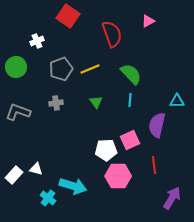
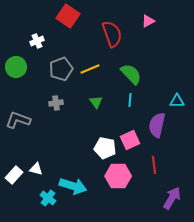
gray L-shape: moved 8 px down
white pentagon: moved 1 px left, 2 px up; rotated 15 degrees clockwise
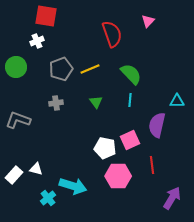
red square: moved 22 px left; rotated 25 degrees counterclockwise
pink triangle: rotated 16 degrees counterclockwise
red line: moved 2 px left
cyan cross: rotated 14 degrees clockwise
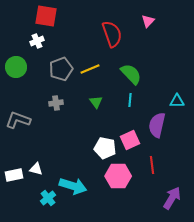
white rectangle: rotated 36 degrees clockwise
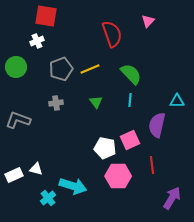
white rectangle: rotated 12 degrees counterclockwise
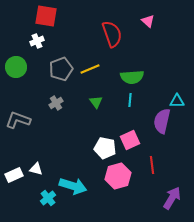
pink triangle: rotated 32 degrees counterclockwise
green semicircle: moved 1 px right, 3 px down; rotated 130 degrees clockwise
gray cross: rotated 24 degrees counterclockwise
purple semicircle: moved 5 px right, 4 px up
pink hexagon: rotated 15 degrees counterclockwise
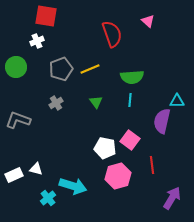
pink square: rotated 30 degrees counterclockwise
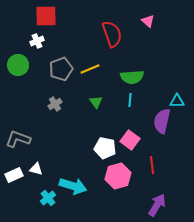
red square: rotated 10 degrees counterclockwise
green circle: moved 2 px right, 2 px up
gray cross: moved 1 px left, 1 px down
gray L-shape: moved 19 px down
purple arrow: moved 15 px left, 7 px down
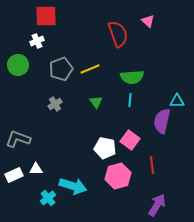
red semicircle: moved 6 px right
white triangle: rotated 16 degrees counterclockwise
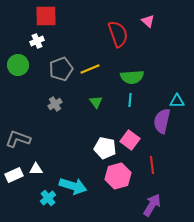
purple arrow: moved 5 px left
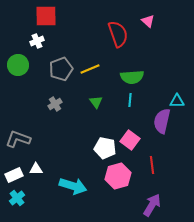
cyan cross: moved 31 px left
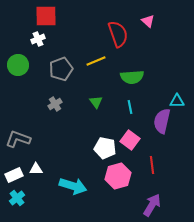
white cross: moved 1 px right, 2 px up
yellow line: moved 6 px right, 8 px up
cyan line: moved 7 px down; rotated 16 degrees counterclockwise
